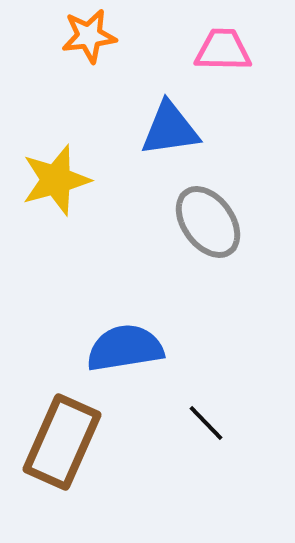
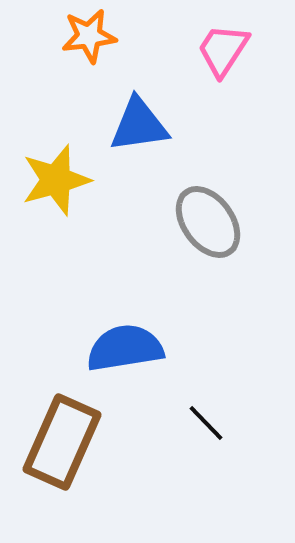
pink trapezoid: rotated 58 degrees counterclockwise
blue triangle: moved 31 px left, 4 px up
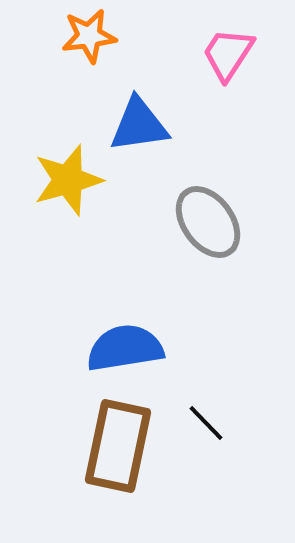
pink trapezoid: moved 5 px right, 4 px down
yellow star: moved 12 px right
brown rectangle: moved 56 px right, 4 px down; rotated 12 degrees counterclockwise
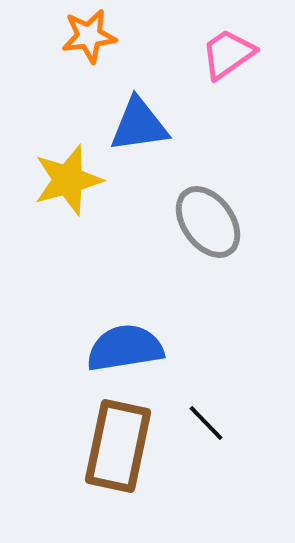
pink trapezoid: rotated 22 degrees clockwise
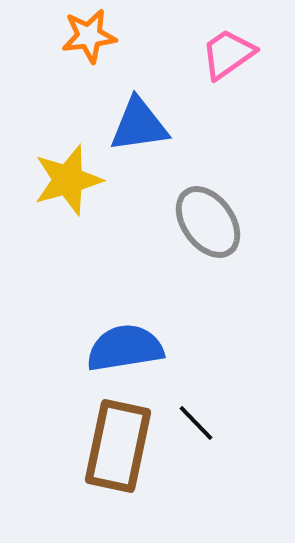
black line: moved 10 px left
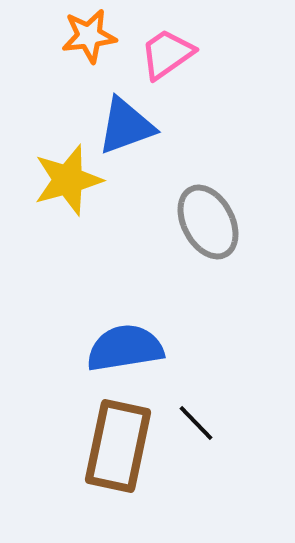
pink trapezoid: moved 61 px left
blue triangle: moved 13 px left, 1 px down; rotated 12 degrees counterclockwise
gray ellipse: rotated 8 degrees clockwise
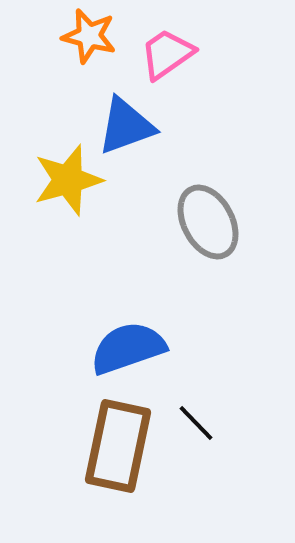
orange star: rotated 22 degrees clockwise
blue semicircle: moved 3 px right; rotated 10 degrees counterclockwise
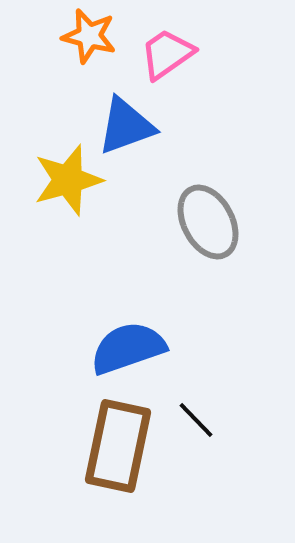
black line: moved 3 px up
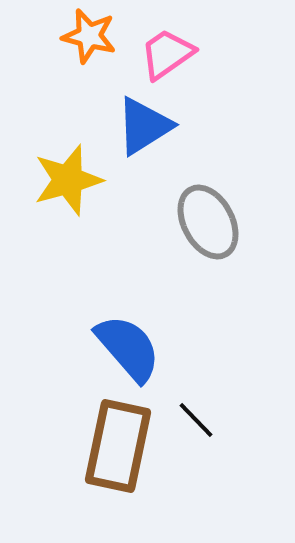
blue triangle: moved 18 px right; rotated 12 degrees counterclockwise
blue semicircle: rotated 68 degrees clockwise
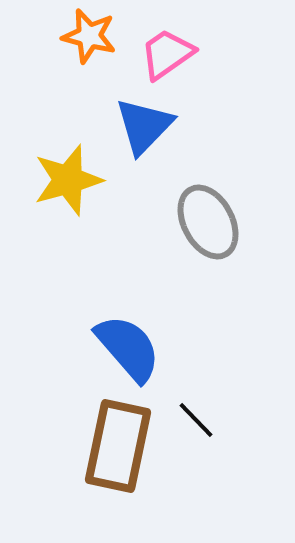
blue triangle: rotated 14 degrees counterclockwise
